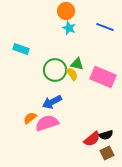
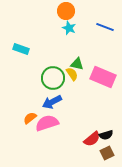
green circle: moved 2 px left, 8 px down
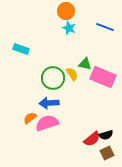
green triangle: moved 8 px right
blue arrow: moved 3 px left, 1 px down; rotated 24 degrees clockwise
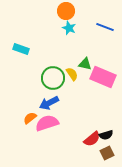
blue arrow: rotated 24 degrees counterclockwise
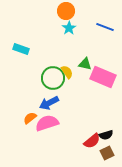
cyan star: rotated 16 degrees clockwise
yellow semicircle: moved 5 px left, 2 px up
red semicircle: moved 2 px down
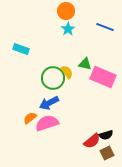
cyan star: moved 1 px left, 1 px down
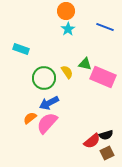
green circle: moved 9 px left
pink semicircle: rotated 30 degrees counterclockwise
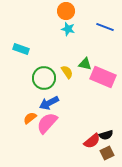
cyan star: rotated 24 degrees counterclockwise
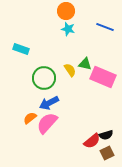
yellow semicircle: moved 3 px right, 2 px up
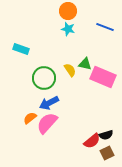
orange circle: moved 2 px right
